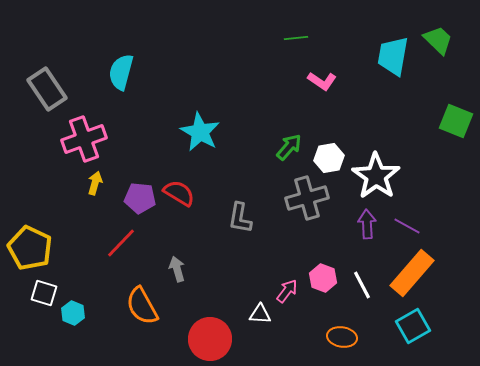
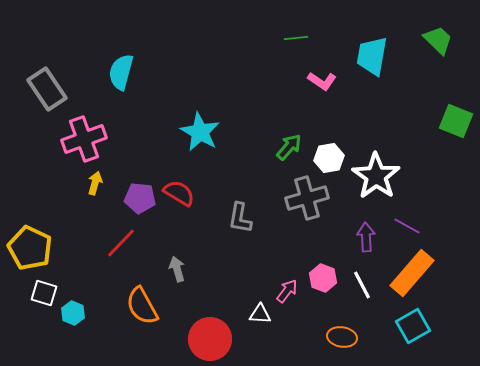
cyan trapezoid: moved 21 px left
purple arrow: moved 1 px left, 13 px down
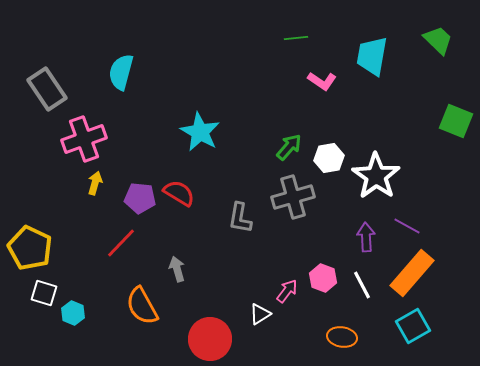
gray cross: moved 14 px left, 1 px up
white triangle: rotated 35 degrees counterclockwise
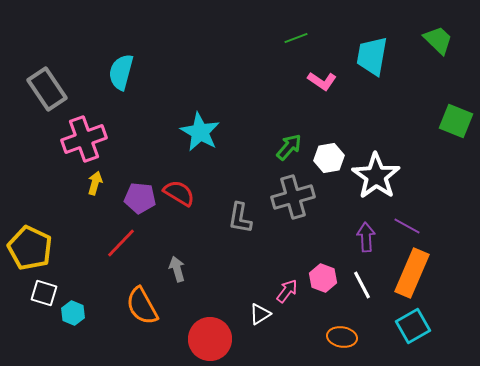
green line: rotated 15 degrees counterclockwise
orange rectangle: rotated 18 degrees counterclockwise
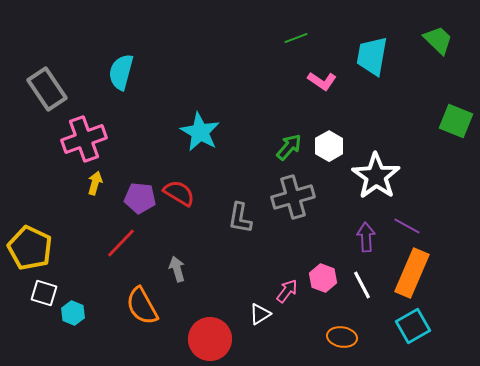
white hexagon: moved 12 px up; rotated 20 degrees counterclockwise
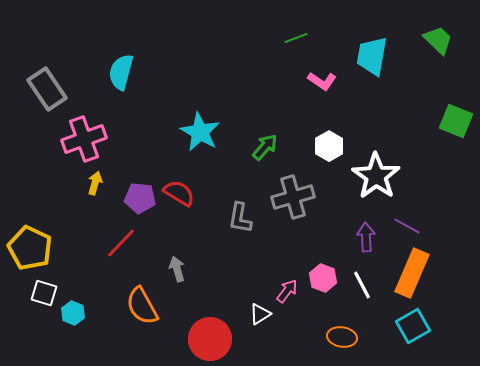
green arrow: moved 24 px left
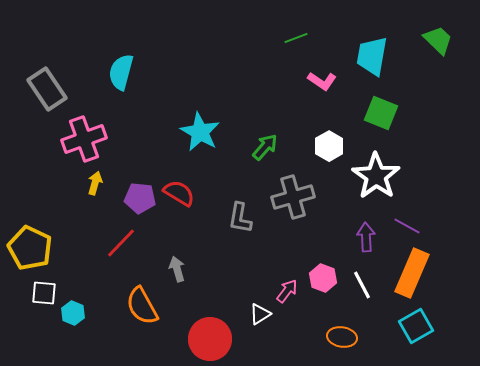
green square: moved 75 px left, 8 px up
white square: rotated 12 degrees counterclockwise
cyan square: moved 3 px right
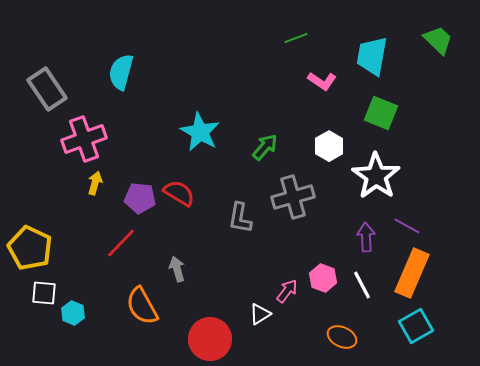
orange ellipse: rotated 16 degrees clockwise
